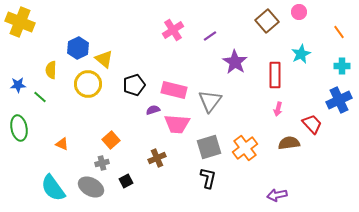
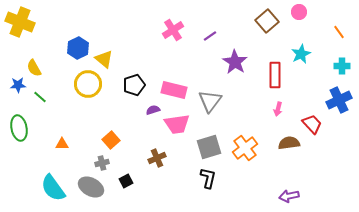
yellow semicircle: moved 17 px left, 2 px up; rotated 30 degrees counterclockwise
pink trapezoid: rotated 12 degrees counterclockwise
orange triangle: rotated 24 degrees counterclockwise
purple arrow: moved 12 px right, 1 px down
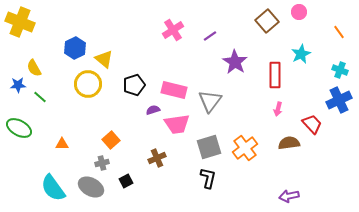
blue hexagon: moved 3 px left
cyan cross: moved 2 px left, 4 px down; rotated 21 degrees clockwise
green ellipse: rotated 50 degrees counterclockwise
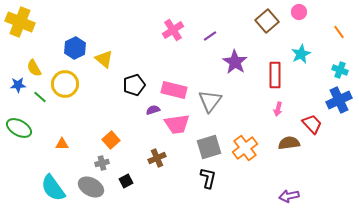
yellow circle: moved 23 px left
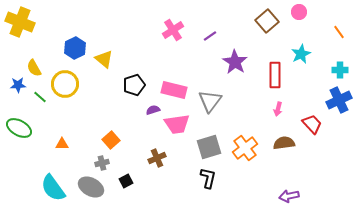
cyan cross: rotated 21 degrees counterclockwise
brown semicircle: moved 5 px left
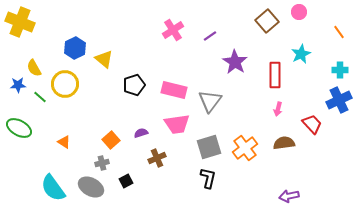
purple semicircle: moved 12 px left, 23 px down
orange triangle: moved 2 px right, 2 px up; rotated 32 degrees clockwise
